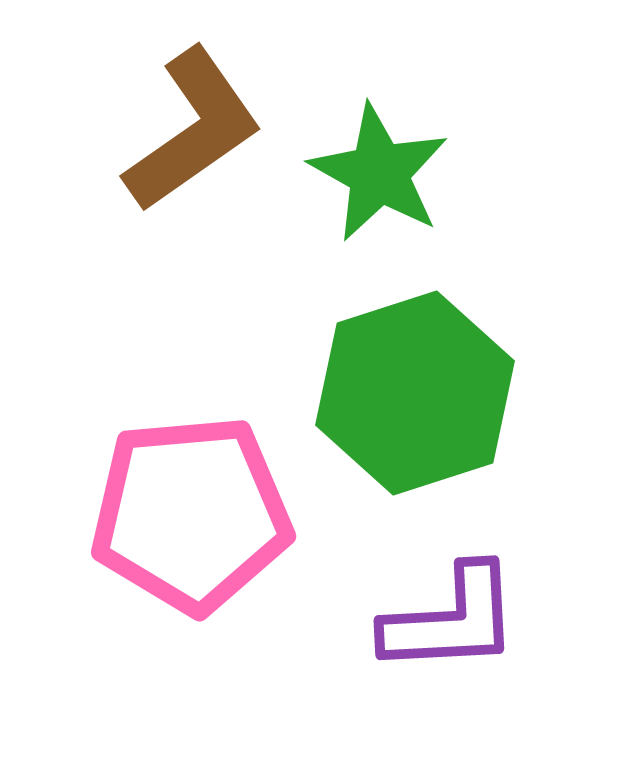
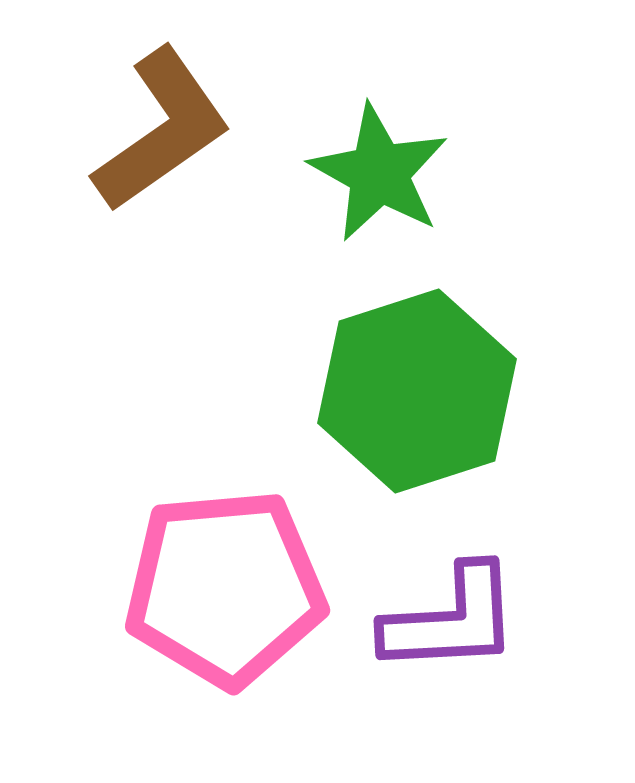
brown L-shape: moved 31 px left
green hexagon: moved 2 px right, 2 px up
pink pentagon: moved 34 px right, 74 px down
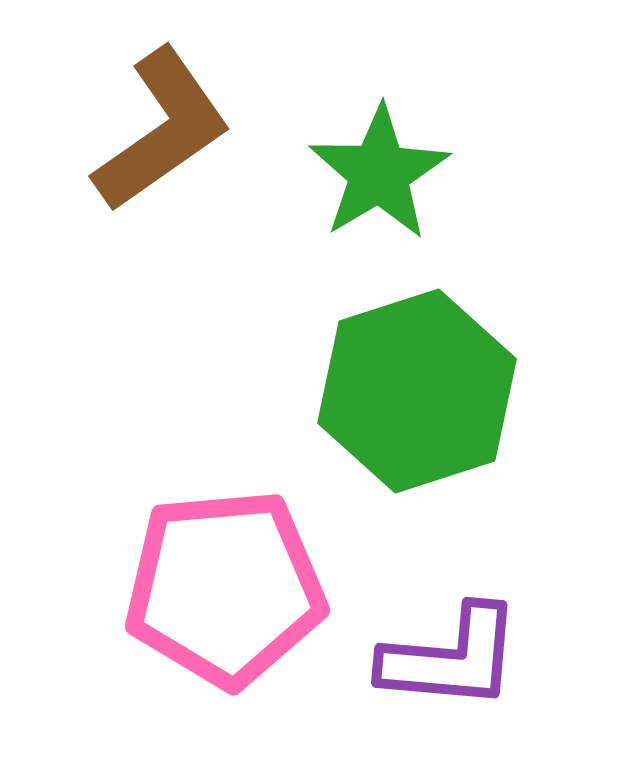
green star: rotated 12 degrees clockwise
purple L-shape: moved 38 px down; rotated 8 degrees clockwise
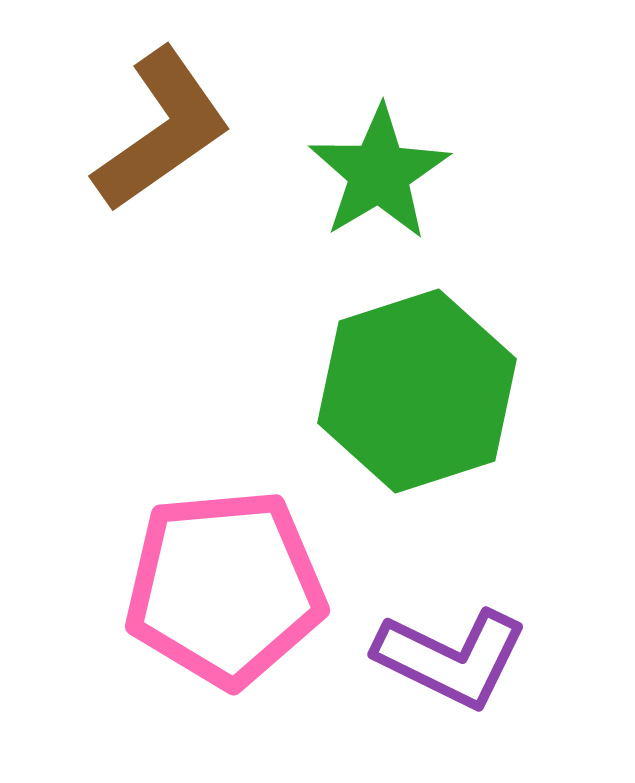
purple L-shape: rotated 21 degrees clockwise
